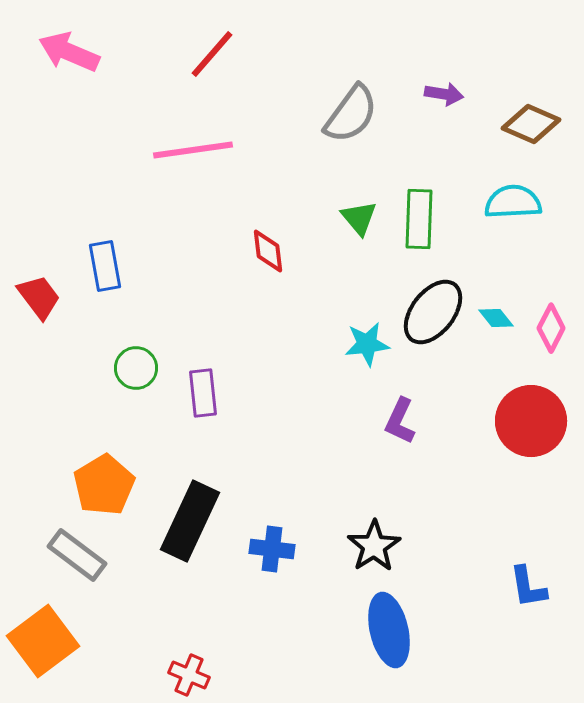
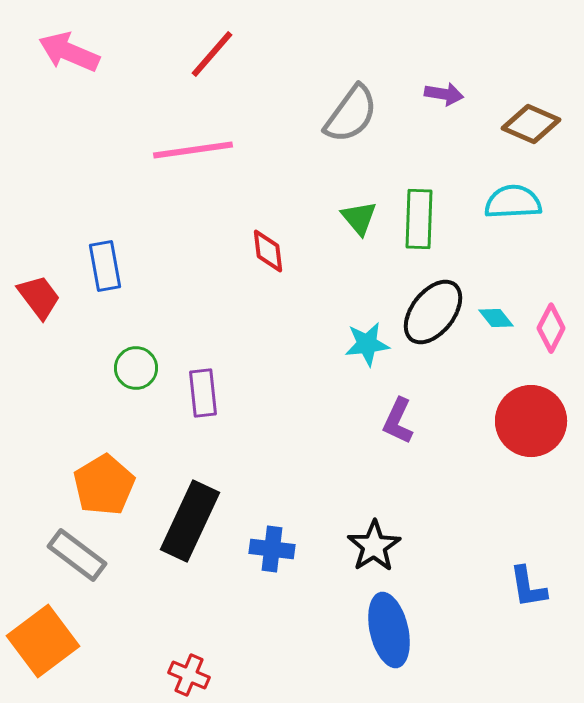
purple L-shape: moved 2 px left
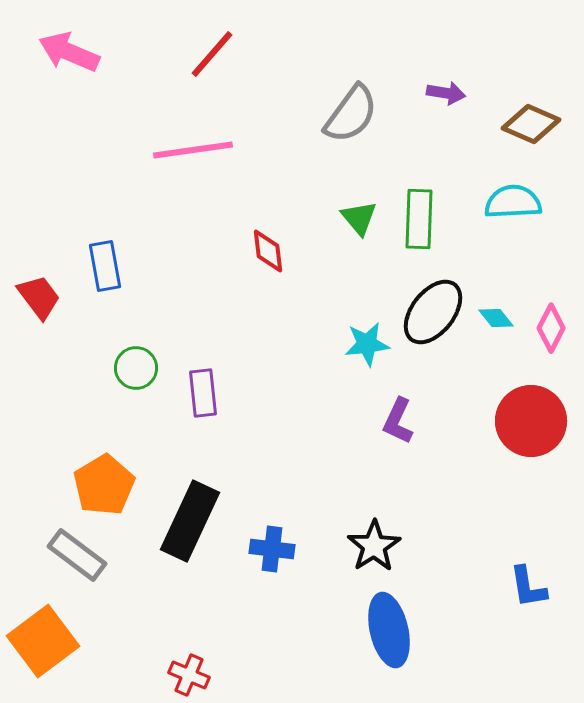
purple arrow: moved 2 px right, 1 px up
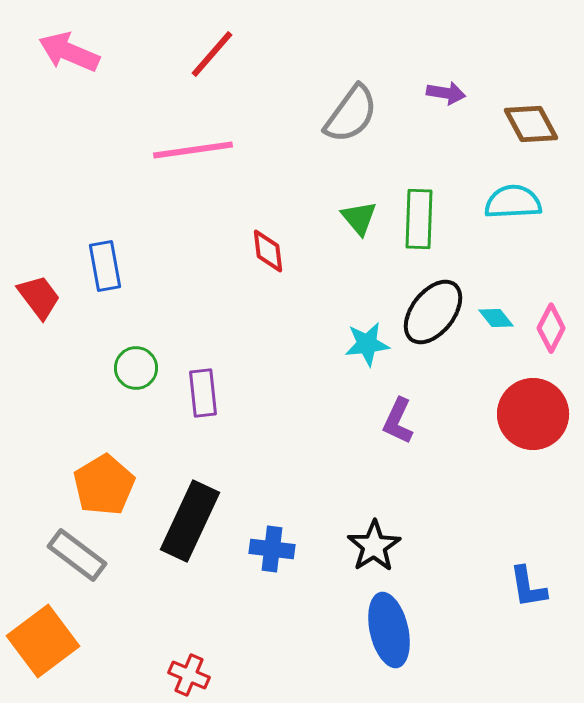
brown diamond: rotated 38 degrees clockwise
red circle: moved 2 px right, 7 px up
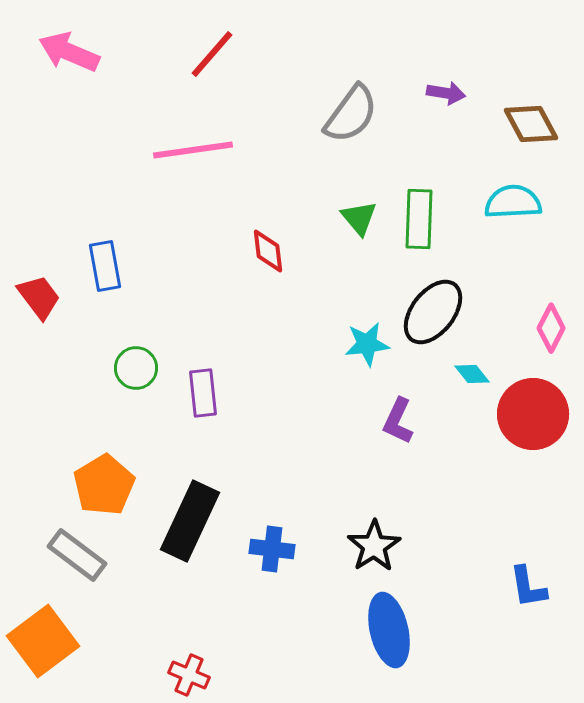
cyan diamond: moved 24 px left, 56 px down
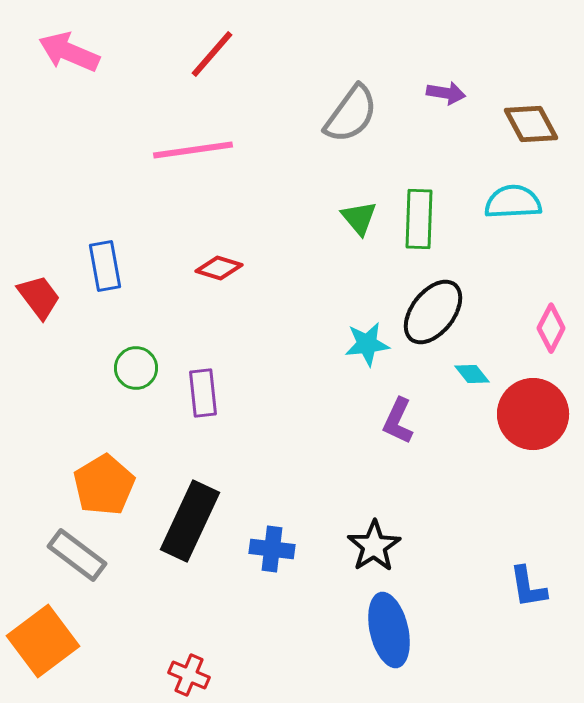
red diamond: moved 49 px left, 17 px down; rotated 66 degrees counterclockwise
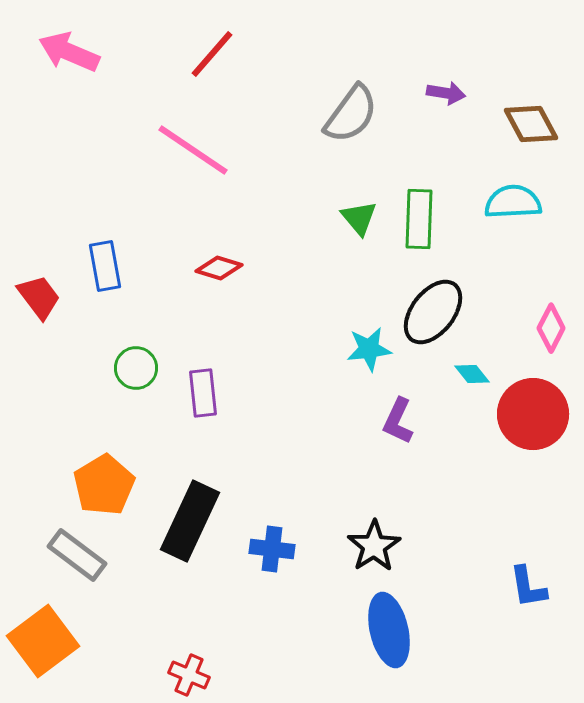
pink line: rotated 42 degrees clockwise
cyan star: moved 2 px right, 5 px down
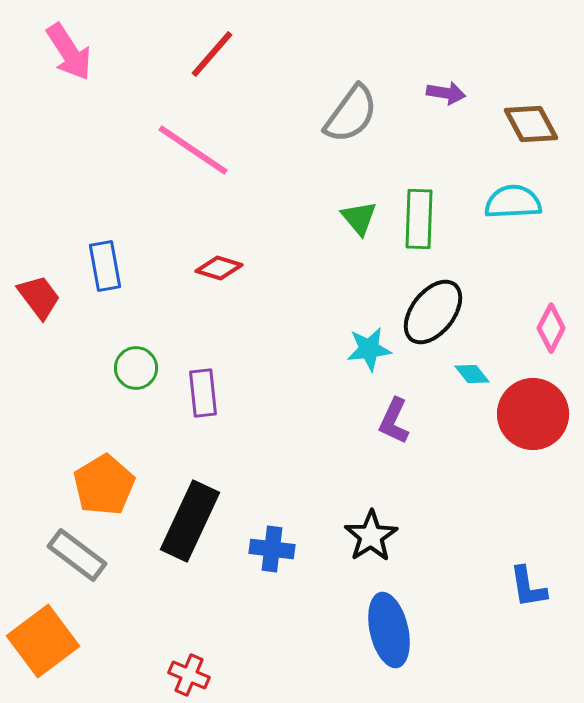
pink arrow: rotated 146 degrees counterclockwise
purple L-shape: moved 4 px left
black star: moved 3 px left, 10 px up
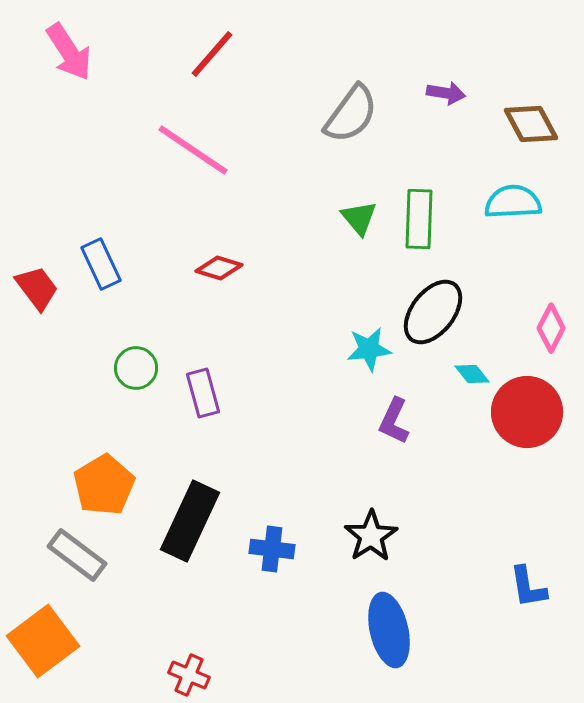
blue rectangle: moved 4 px left, 2 px up; rotated 15 degrees counterclockwise
red trapezoid: moved 2 px left, 9 px up
purple rectangle: rotated 9 degrees counterclockwise
red circle: moved 6 px left, 2 px up
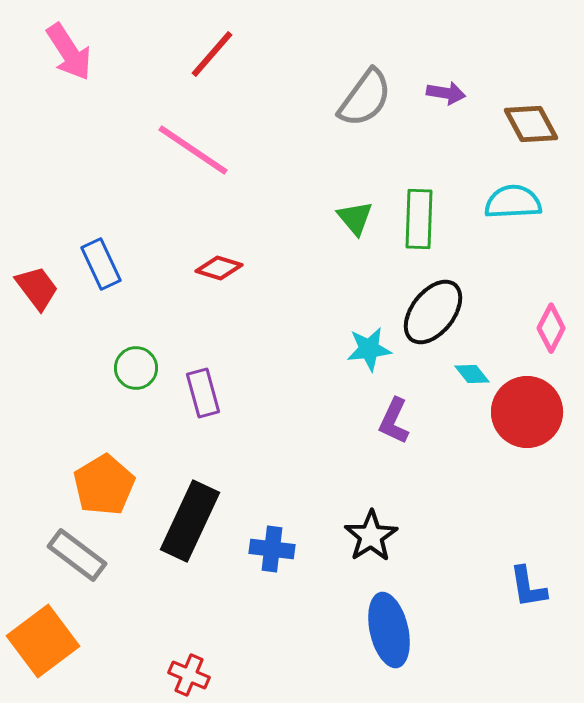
gray semicircle: moved 14 px right, 16 px up
green triangle: moved 4 px left
